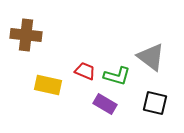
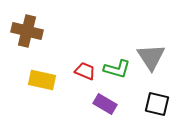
brown cross: moved 1 px right, 4 px up; rotated 8 degrees clockwise
gray triangle: rotated 20 degrees clockwise
green L-shape: moved 7 px up
yellow rectangle: moved 6 px left, 5 px up
black square: moved 2 px right, 1 px down
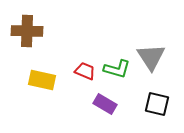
brown cross: rotated 12 degrees counterclockwise
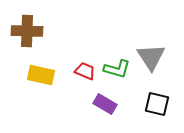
yellow rectangle: moved 1 px left, 5 px up
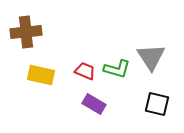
brown cross: moved 1 px left, 1 px down; rotated 8 degrees counterclockwise
purple rectangle: moved 11 px left
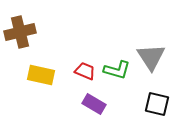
brown cross: moved 6 px left; rotated 8 degrees counterclockwise
green L-shape: moved 1 px down
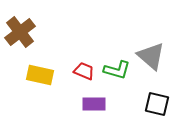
brown cross: rotated 24 degrees counterclockwise
gray triangle: moved 1 px up; rotated 16 degrees counterclockwise
red trapezoid: moved 1 px left
yellow rectangle: moved 1 px left
purple rectangle: rotated 30 degrees counterclockwise
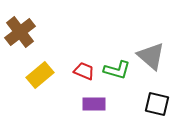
yellow rectangle: rotated 52 degrees counterclockwise
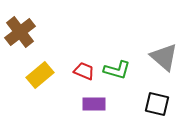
gray triangle: moved 13 px right, 1 px down
